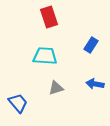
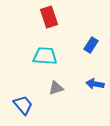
blue trapezoid: moved 5 px right, 2 px down
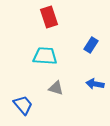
gray triangle: rotated 35 degrees clockwise
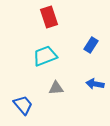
cyan trapezoid: rotated 25 degrees counterclockwise
gray triangle: rotated 21 degrees counterclockwise
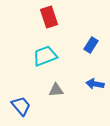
gray triangle: moved 2 px down
blue trapezoid: moved 2 px left, 1 px down
